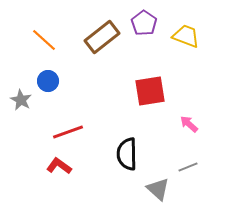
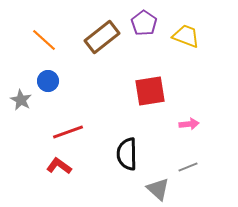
pink arrow: rotated 132 degrees clockwise
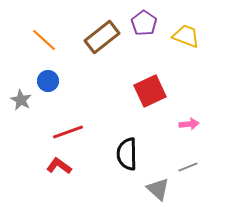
red square: rotated 16 degrees counterclockwise
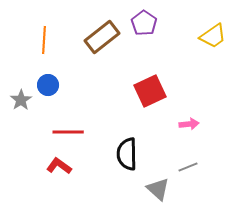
yellow trapezoid: moved 27 px right; rotated 124 degrees clockwise
orange line: rotated 52 degrees clockwise
blue circle: moved 4 px down
gray star: rotated 10 degrees clockwise
red line: rotated 20 degrees clockwise
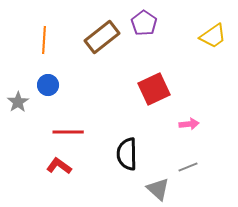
red square: moved 4 px right, 2 px up
gray star: moved 3 px left, 2 px down
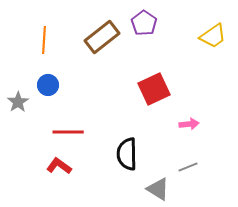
gray triangle: rotated 10 degrees counterclockwise
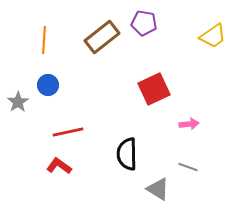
purple pentagon: rotated 25 degrees counterclockwise
red line: rotated 12 degrees counterclockwise
gray line: rotated 42 degrees clockwise
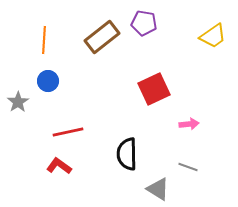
blue circle: moved 4 px up
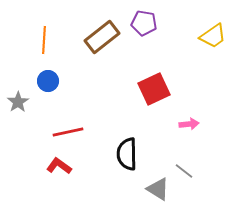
gray line: moved 4 px left, 4 px down; rotated 18 degrees clockwise
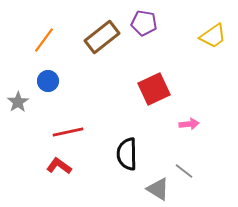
orange line: rotated 32 degrees clockwise
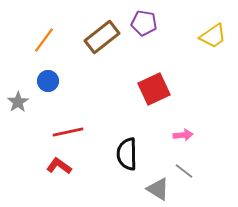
pink arrow: moved 6 px left, 11 px down
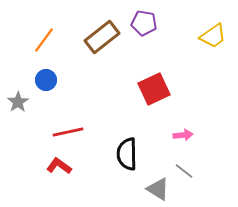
blue circle: moved 2 px left, 1 px up
